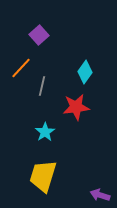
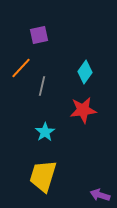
purple square: rotated 30 degrees clockwise
red star: moved 7 px right, 3 px down
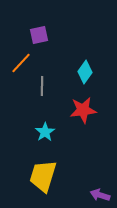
orange line: moved 5 px up
gray line: rotated 12 degrees counterclockwise
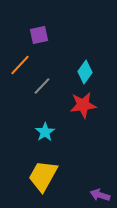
orange line: moved 1 px left, 2 px down
gray line: rotated 42 degrees clockwise
red star: moved 5 px up
yellow trapezoid: rotated 12 degrees clockwise
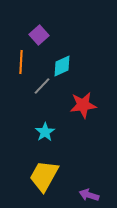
purple square: rotated 30 degrees counterclockwise
orange line: moved 1 px right, 3 px up; rotated 40 degrees counterclockwise
cyan diamond: moved 23 px left, 6 px up; rotated 30 degrees clockwise
yellow trapezoid: moved 1 px right
purple arrow: moved 11 px left
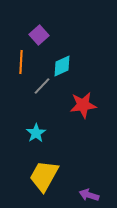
cyan star: moved 9 px left, 1 px down
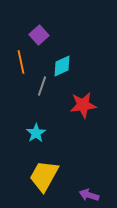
orange line: rotated 15 degrees counterclockwise
gray line: rotated 24 degrees counterclockwise
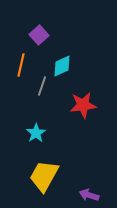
orange line: moved 3 px down; rotated 25 degrees clockwise
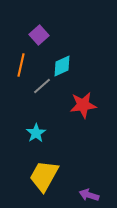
gray line: rotated 30 degrees clockwise
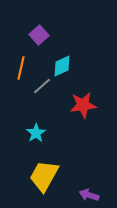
orange line: moved 3 px down
